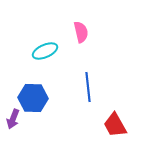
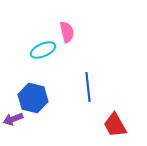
pink semicircle: moved 14 px left
cyan ellipse: moved 2 px left, 1 px up
blue hexagon: rotated 12 degrees clockwise
purple arrow: rotated 48 degrees clockwise
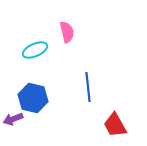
cyan ellipse: moved 8 px left
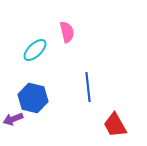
cyan ellipse: rotated 20 degrees counterclockwise
